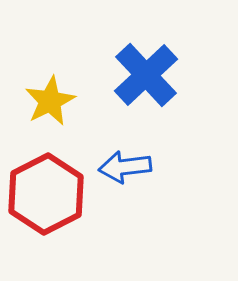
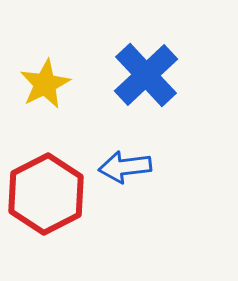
yellow star: moved 5 px left, 17 px up
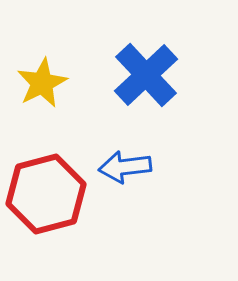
yellow star: moved 3 px left, 1 px up
red hexagon: rotated 12 degrees clockwise
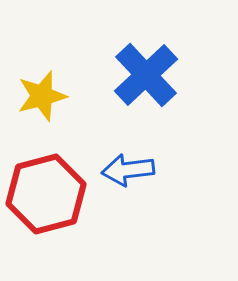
yellow star: moved 13 px down; rotated 12 degrees clockwise
blue arrow: moved 3 px right, 3 px down
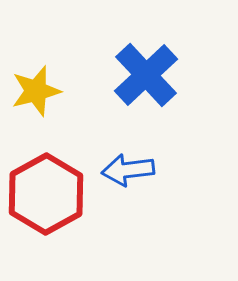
yellow star: moved 6 px left, 5 px up
red hexagon: rotated 14 degrees counterclockwise
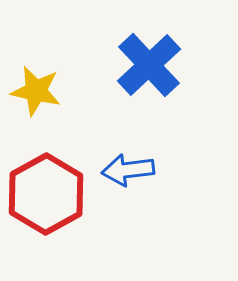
blue cross: moved 3 px right, 10 px up
yellow star: rotated 27 degrees clockwise
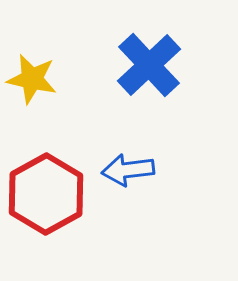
yellow star: moved 4 px left, 12 px up
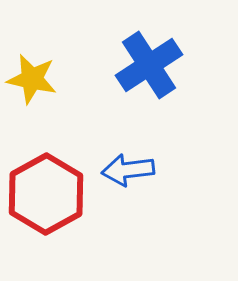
blue cross: rotated 10 degrees clockwise
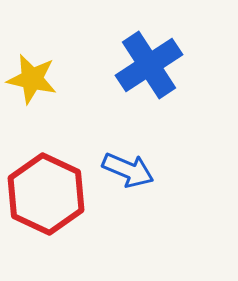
blue arrow: rotated 150 degrees counterclockwise
red hexagon: rotated 6 degrees counterclockwise
